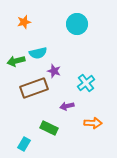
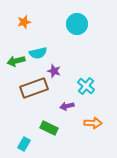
cyan cross: moved 3 px down; rotated 12 degrees counterclockwise
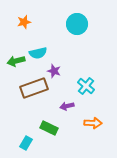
cyan rectangle: moved 2 px right, 1 px up
